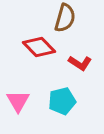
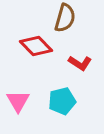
red diamond: moved 3 px left, 1 px up
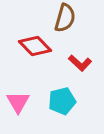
red diamond: moved 1 px left
red L-shape: rotated 10 degrees clockwise
pink triangle: moved 1 px down
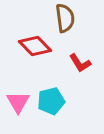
brown semicircle: rotated 24 degrees counterclockwise
red L-shape: rotated 15 degrees clockwise
cyan pentagon: moved 11 px left
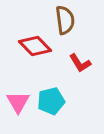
brown semicircle: moved 2 px down
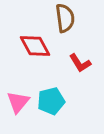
brown semicircle: moved 2 px up
red diamond: rotated 16 degrees clockwise
pink triangle: rotated 10 degrees clockwise
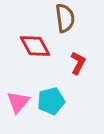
red L-shape: moved 2 px left; rotated 120 degrees counterclockwise
